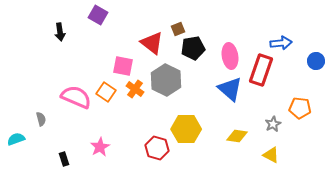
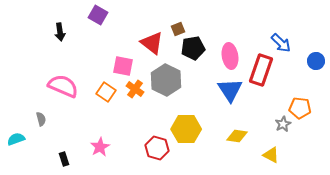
blue arrow: rotated 50 degrees clockwise
blue triangle: moved 1 px down; rotated 16 degrees clockwise
pink semicircle: moved 13 px left, 11 px up
gray star: moved 10 px right
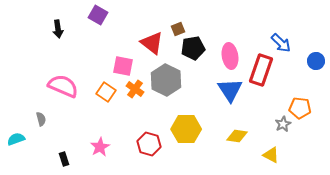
black arrow: moved 2 px left, 3 px up
red hexagon: moved 8 px left, 4 px up
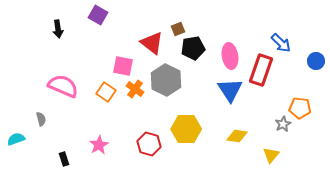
pink star: moved 1 px left, 2 px up
yellow triangle: rotated 42 degrees clockwise
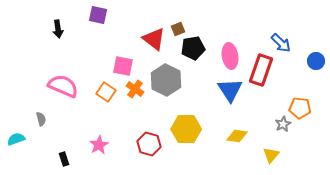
purple square: rotated 18 degrees counterclockwise
red triangle: moved 2 px right, 4 px up
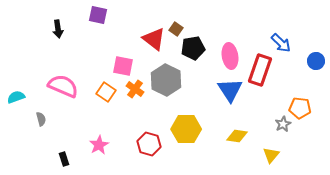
brown square: moved 2 px left; rotated 32 degrees counterclockwise
red rectangle: moved 1 px left
cyan semicircle: moved 42 px up
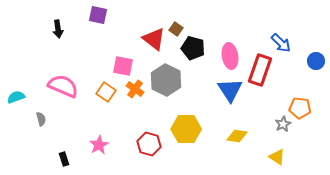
black pentagon: rotated 25 degrees clockwise
yellow triangle: moved 6 px right, 2 px down; rotated 36 degrees counterclockwise
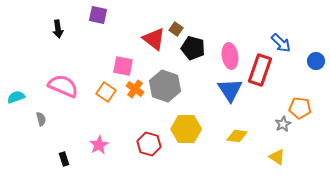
gray hexagon: moved 1 px left, 6 px down; rotated 8 degrees counterclockwise
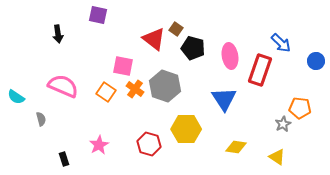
black arrow: moved 5 px down
blue triangle: moved 6 px left, 9 px down
cyan semicircle: rotated 126 degrees counterclockwise
yellow diamond: moved 1 px left, 11 px down
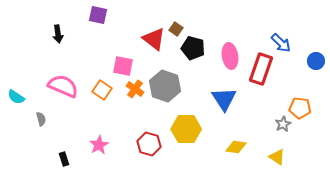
red rectangle: moved 1 px right, 1 px up
orange square: moved 4 px left, 2 px up
